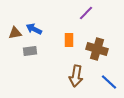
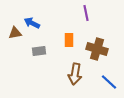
purple line: rotated 56 degrees counterclockwise
blue arrow: moved 2 px left, 6 px up
gray rectangle: moved 9 px right
brown arrow: moved 1 px left, 2 px up
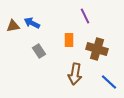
purple line: moved 1 px left, 3 px down; rotated 14 degrees counterclockwise
brown triangle: moved 2 px left, 7 px up
gray rectangle: rotated 64 degrees clockwise
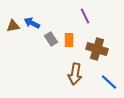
gray rectangle: moved 12 px right, 12 px up
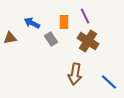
brown triangle: moved 3 px left, 12 px down
orange rectangle: moved 5 px left, 18 px up
brown cross: moved 9 px left, 8 px up; rotated 15 degrees clockwise
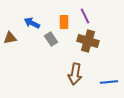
brown cross: rotated 15 degrees counterclockwise
blue line: rotated 48 degrees counterclockwise
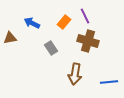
orange rectangle: rotated 40 degrees clockwise
gray rectangle: moved 9 px down
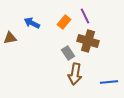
gray rectangle: moved 17 px right, 5 px down
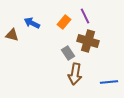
brown triangle: moved 2 px right, 3 px up; rotated 24 degrees clockwise
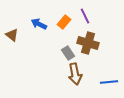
blue arrow: moved 7 px right, 1 px down
brown triangle: rotated 24 degrees clockwise
brown cross: moved 2 px down
brown arrow: rotated 20 degrees counterclockwise
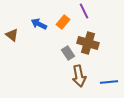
purple line: moved 1 px left, 5 px up
orange rectangle: moved 1 px left
brown arrow: moved 4 px right, 2 px down
